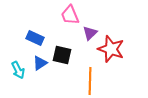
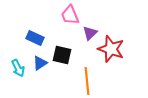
cyan arrow: moved 2 px up
orange line: moved 3 px left; rotated 8 degrees counterclockwise
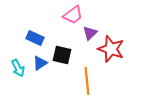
pink trapezoid: moved 3 px right; rotated 105 degrees counterclockwise
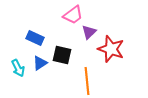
purple triangle: moved 1 px left, 1 px up
